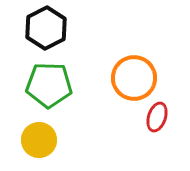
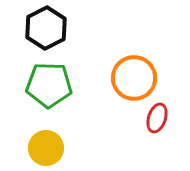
red ellipse: moved 1 px down
yellow circle: moved 7 px right, 8 px down
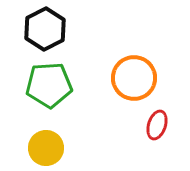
black hexagon: moved 1 px left, 1 px down
green pentagon: rotated 6 degrees counterclockwise
red ellipse: moved 7 px down
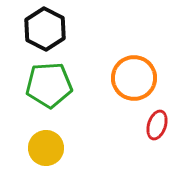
black hexagon: rotated 6 degrees counterclockwise
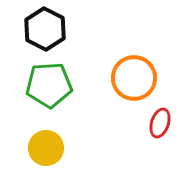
red ellipse: moved 3 px right, 2 px up
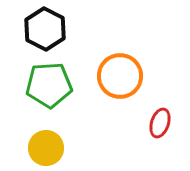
orange circle: moved 14 px left, 2 px up
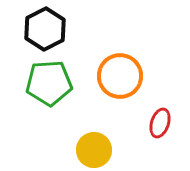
black hexagon: rotated 6 degrees clockwise
green pentagon: moved 2 px up
yellow circle: moved 48 px right, 2 px down
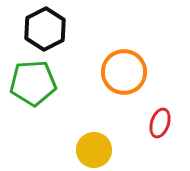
orange circle: moved 4 px right, 4 px up
green pentagon: moved 16 px left
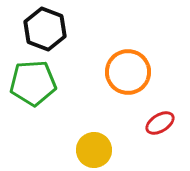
black hexagon: rotated 12 degrees counterclockwise
orange circle: moved 4 px right
red ellipse: rotated 40 degrees clockwise
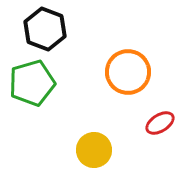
green pentagon: moved 1 px left; rotated 12 degrees counterclockwise
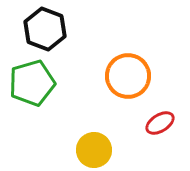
orange circle: moved 4 px down
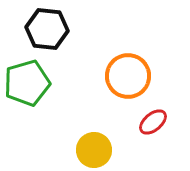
black hexagon: moved 2 px right; rotated 15 degrees counterclockwise
green pentagon: moved 5 px left
red ellipse: moved 7 px left, 1 px up; rotated 8 degrees counterclockwise
